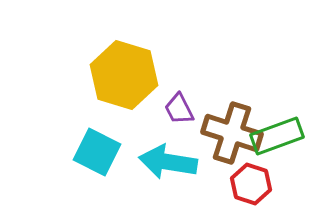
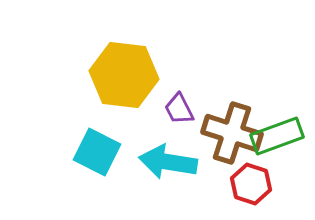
yellow hexagon: rotated 10 degrees counterclockwise
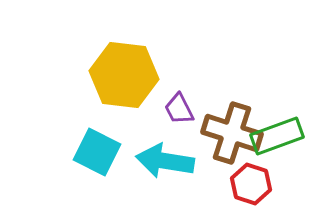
cyan arrow: moved 3 px left, 1 px up
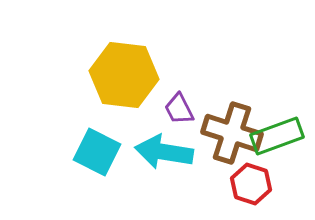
cyan arrow: moved 1 px left, 9 px up
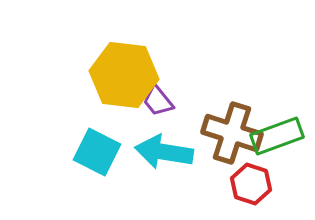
purple trapezoid: moved 21 px left, 8 px up; rotated 12 degrees counterclockwise
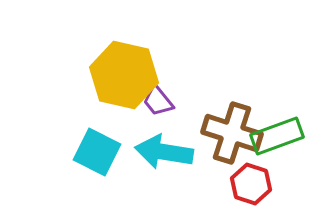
yellow hexagon: rotated 6 degrees clockwise
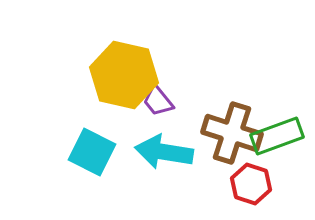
cyan square: moved 5 px left
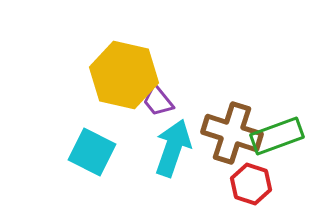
cyan arrow: moved 9 px right, 4 px up; rotated 100 degrees clockwise
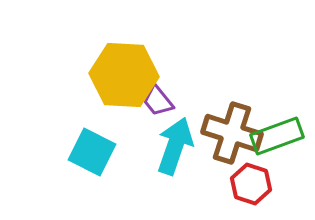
yellow hexagon: rotated 10 degrees counterclockwise
cyan arrow: moved 2 px right, 2 px up
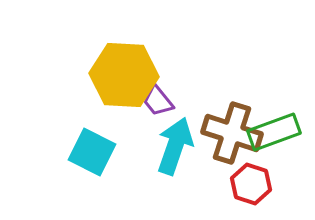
green rectangle: moved 3 px left, 4 px up
